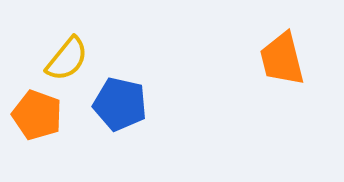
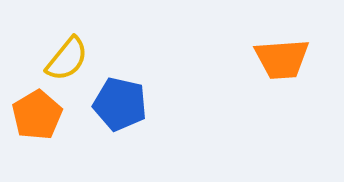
orange trapezoid: rotated 80 degrees counterclockwise
orange pentagon: rotated 21 degrees clockwise
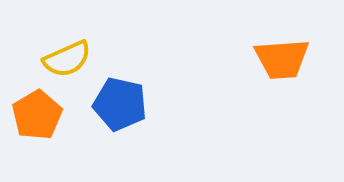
yellow semicircle: rotated 27 degrees clockwise
